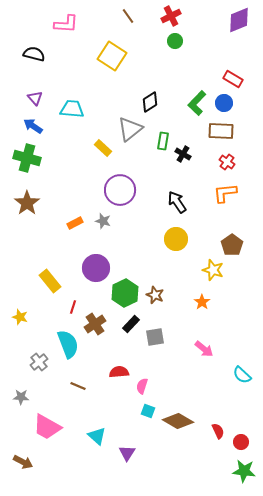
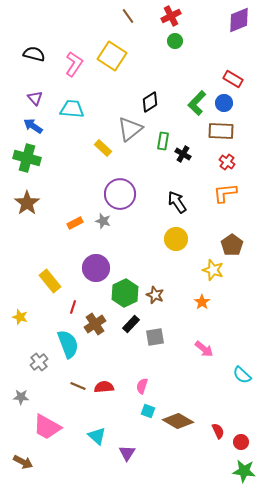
pink L-shape at (66, 24): moved 8 px right, 40 px down; rotated 60 degrees counterclockwise
purple circle at (120, 190): moved 4 px down
red semicircle at (119, 372): moved 15 px left, 15 px down
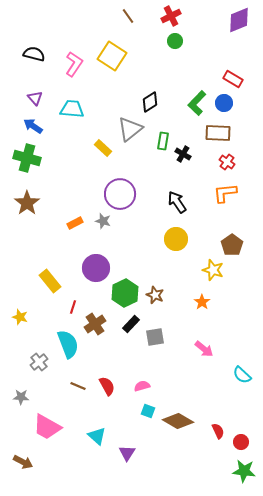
brown rectangle at (221, 131): moved 3 px left, 2 px down
pink semicircle at (142, 386): rotated 56 degrees clockwise
red semicircle at (104, 387): moved 3 px right, 1 px up; rotated 66 degrees clockwise
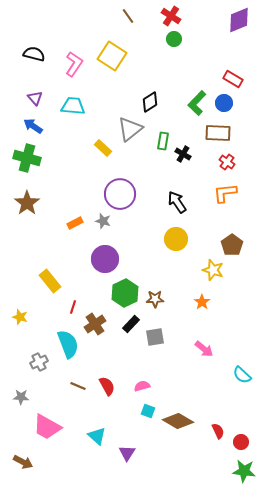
red cross at (171, 16): rotated 30 degrees counterclockwise
green circle at (175, 41): moved 1 px left, 2 px up
cyan trapezoid at (72, 109): moved 1 px right, 3 px up
purple circle at (96, 268): moved 9 px right, 9 px up
brown star at (155, 295): moved 4 px down; rotated 24 degrees counterclockwise
gray cross at (39, 362): rotated 12 degrees clockwise
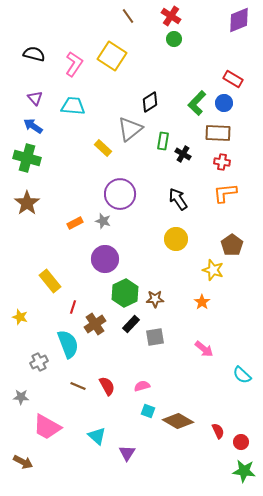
red cross at (227, 162): moved 5 px left; rotated 28 degrees counterclockwise
black arrow at (177, 202): moved 1 px right, 3 px up
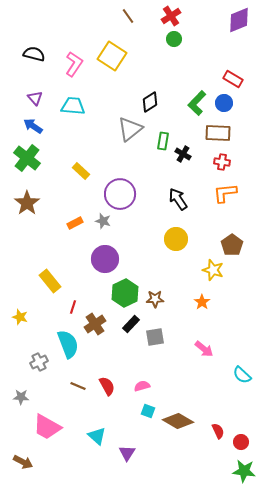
red cross at (171, 16): rotated 24 degrees clockwise
yellow rectangle at (103, 148): moved 22 px left, 23 px down
green cross at (27, 158): rotated 24 degrees clockwise
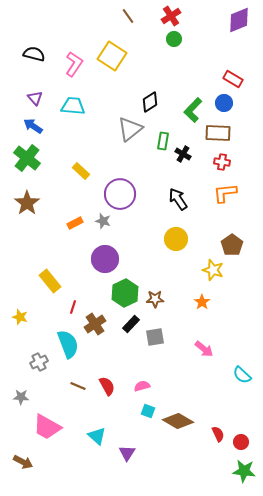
green L-shape at (197, 103): moved 4 px left, 7 px down
red semicircle at (218, 431): moved 3 px down
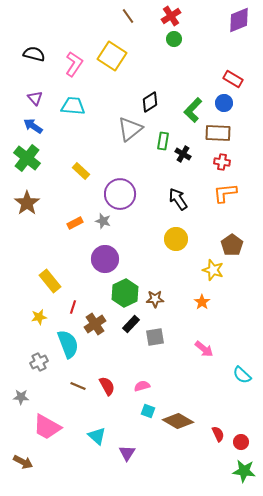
yellow star at (20, 317): moved 19 px right; rotated 28 degrees counterclockwise
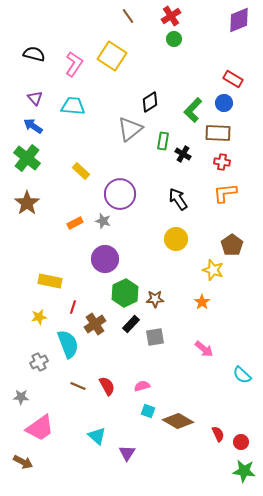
yellow rectangle at (50, 281): rotated 40 degrees counterclockwise
pink trapezoid at (47, 427): moved 7 px left, 1 px down; rotated 64 degrees counterclockwise
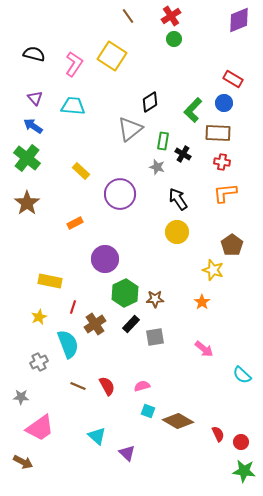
gray star at (103, 221): moved 54 px right, 54 px up
yellow circle at (176, 239): moved 1 px right, 7 px up
yellow star at (39, 317): rotated 14 degrees counterclockwise
purple triangle at (127, 453): rotated 18 degrees counterclockwise
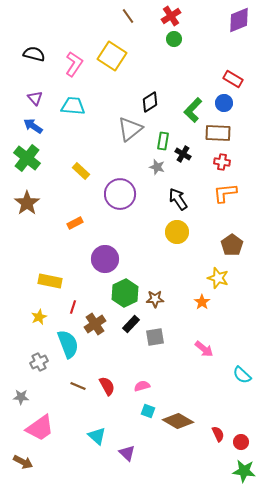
yellow star at (213, 270): moved 5 px right, 8 px down
